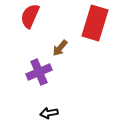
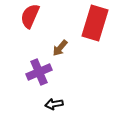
black arrow: moved 5 px right, 9 px up
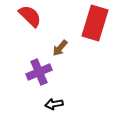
red semicircle: rotated 110 degrees clockwise
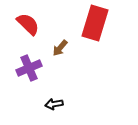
red semicircle: moved 2 px left, 8 px down
purple cross: moved 10 px left, 4 px up
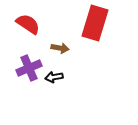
red semicircle: rotated 10 degrees counterclockwise
brown arrow: rotated 120 degrees counterclockwise
black arrow: moved 27 px up
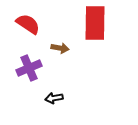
red rectangle: rotated 16 degrees counterclockwise
black arrow: moved 21 px down
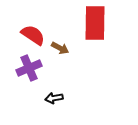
red semicircle: moved 5 px right, 11 px down
brown arrow: rotated 18 degrees clockwise
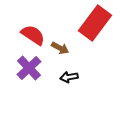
red rectangle: rotated 36 degrees clockwise
purple cross: rotated 20 degrees counterclockwise
black arrow: moved 15 px right, 21 px up
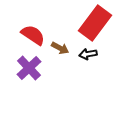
black arrow: moved 19 px right, 23 px up
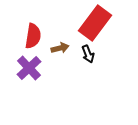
red semicircle: moved 1 px down; rotated 65 degrees clockwise
brown arrow: rotated 42 degrees counterclockwise
black arrow: rotated 102 degrees counterclockwise
